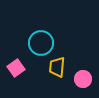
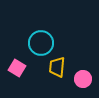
pink square: moved 1 px right; rotated 24 degrees counterclockwise
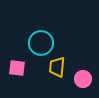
pink square: rotated 24 degrees counterclockwise
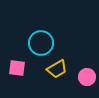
yellow trapezoid: moved 2 px down; rotated 125 degrees counterclockwise
pink circle: moved 4 px right, 2 px up
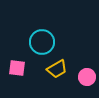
cyan circle: moved 1 px right, 1 px up
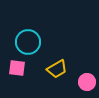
cyan circle: moved 14 px left
pink circle: moved 5 px down
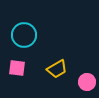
cyan circle: moved 4 px left, 7 px up
